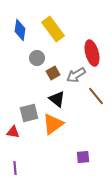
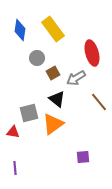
gray arrow: moved 3 px down
brown line: moved 3 px right, 6 px down
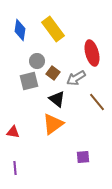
gray circle: moved 3 px down
brown square: rotated 24 degrees counterclockwise
brown line: moved 2 px left
gray square: moved 32 px up
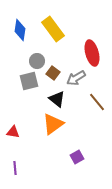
purple square: moved 6 px left; rotated 24 degrees counterclockwise
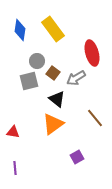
brown line: moved 2 px left, 16 px down
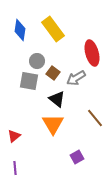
gray square: rotated 24 degrees clockwise
orange triangle: rotated 25 degrees counterclockwise
red triangle: moved 1 px right, 4 px down; rotated 48 degrees counterclockwise
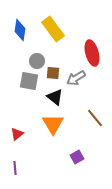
brown square: rotated 32 degrees counterclockwise
black triangle: moved 2 px left, 2 px up
red triangle: moved 3 px right, 2 px up
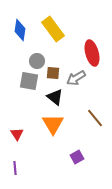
red triangle: rotated 24 degrees counterclockwise
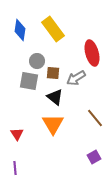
purple square: moved 17 px right
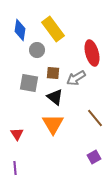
gray circle: moved 11 px up
gray square: moved 2 px down
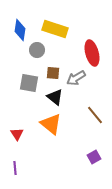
yellow rectangle: moved 2 px right; rotated 35 degrees counterclockwise
brown line: moved 3 px up
orange triangle: moved 2 px left; rotated 20 degrees counterclockwise
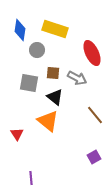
red ellipse: rotated 10 degrees counterclockwise
gray arrow: moved 1 px right; rotated 120 degrees counterclockwise
orange triangle: moved 3 px left, 3 px up
purple line: moved 16 px right, 10 px down
